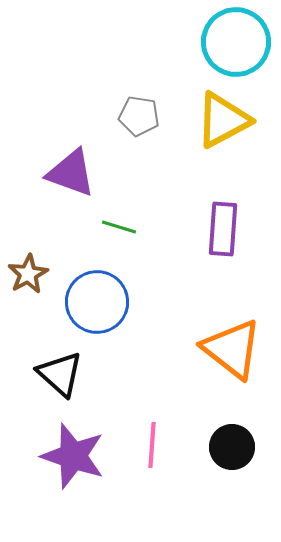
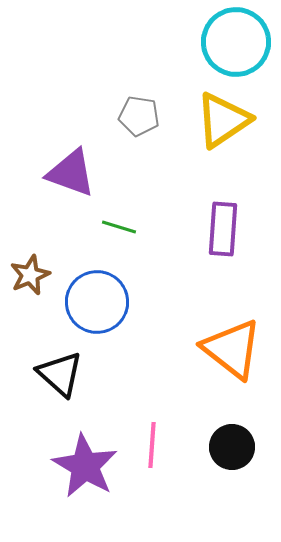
yellow triangle: rotated 6 degrees counterclockwise
brown star: moved 2 px right, 1 px down; rotated 6 degrees clockwise
purple star: moved 12 px right, 10 px down; rotated 12 degrees clockwise
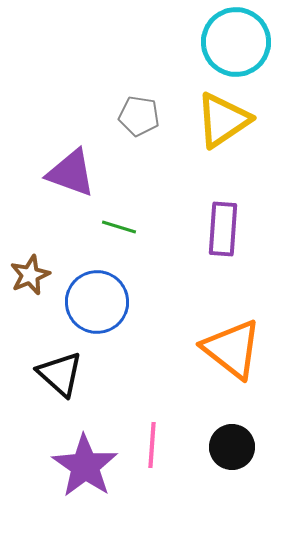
purple star: rotated 4 degrees clockwise
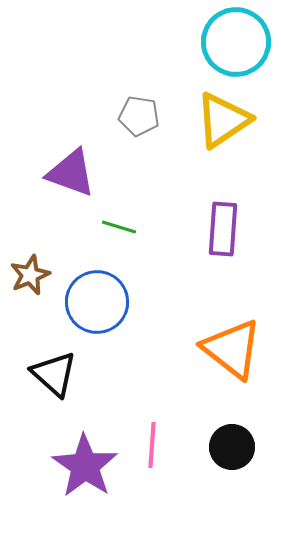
black triangle: moved 6 px left
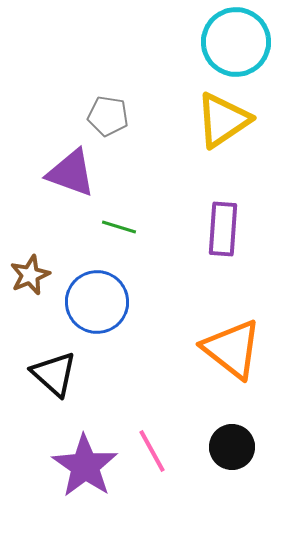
gray pentagon: moved 31 px left
pink line: moved 6 px down; rotated 33 degrees counterclockwise
